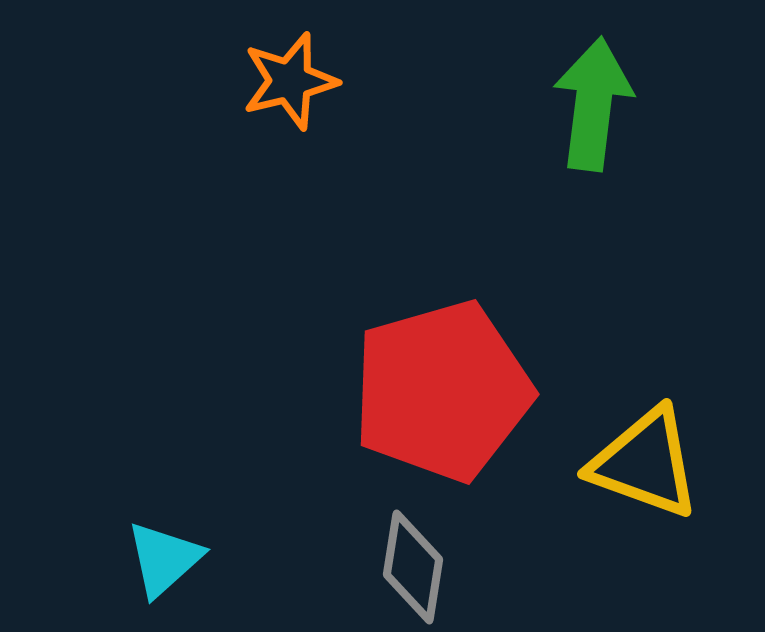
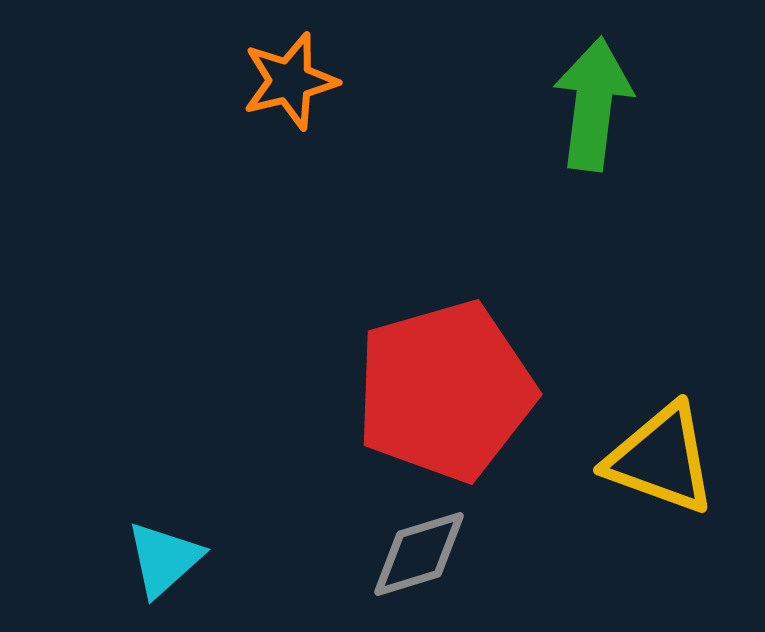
red pentagon: moved 3 px right
yellow triangle: moved 16 px right, 4 px up
gray diamond: moved 6 px right, 13 px up; rotated 64 degrees clockwise
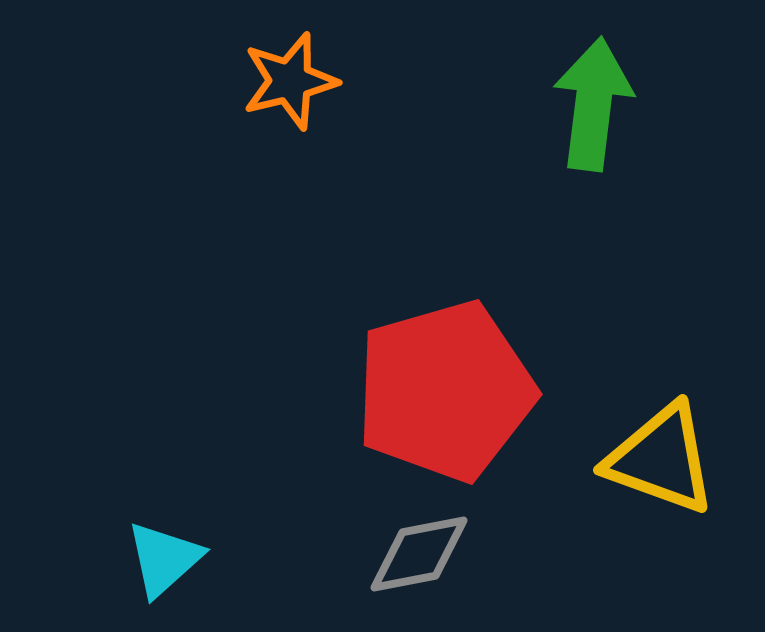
gray diamond: rotated 6 degrees clockwise
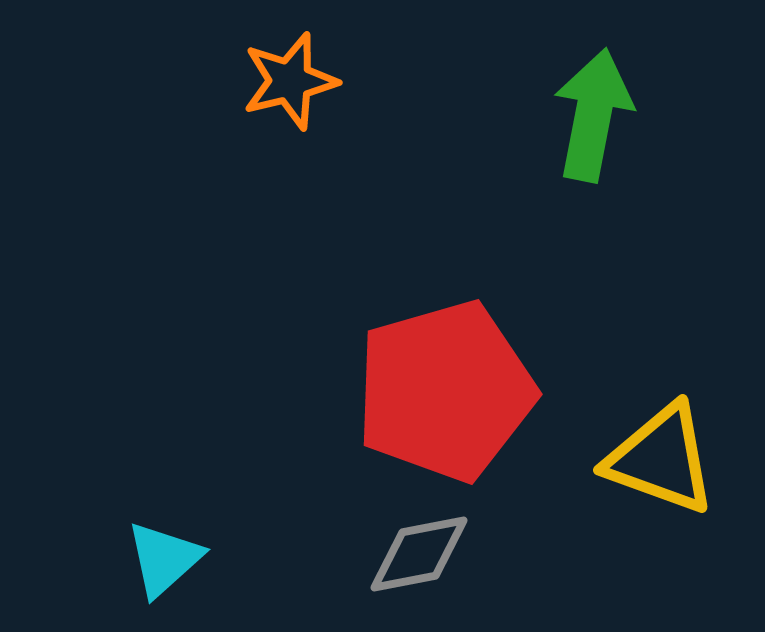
green arrow: moved 11 px down; rotated 4 degrees clockwise
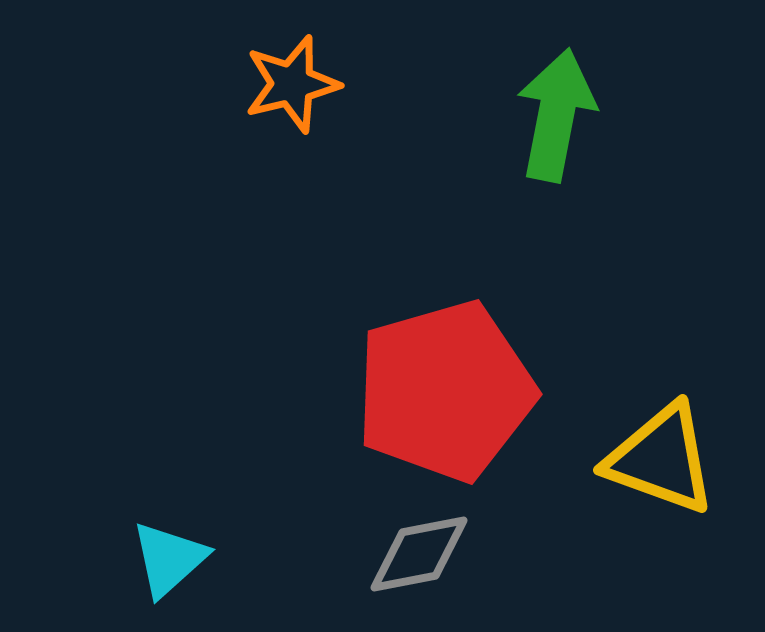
orange star: moved 2 px right, 3 px down
green arrow: moved 37 px left
cyan triangle: moved 5 px right
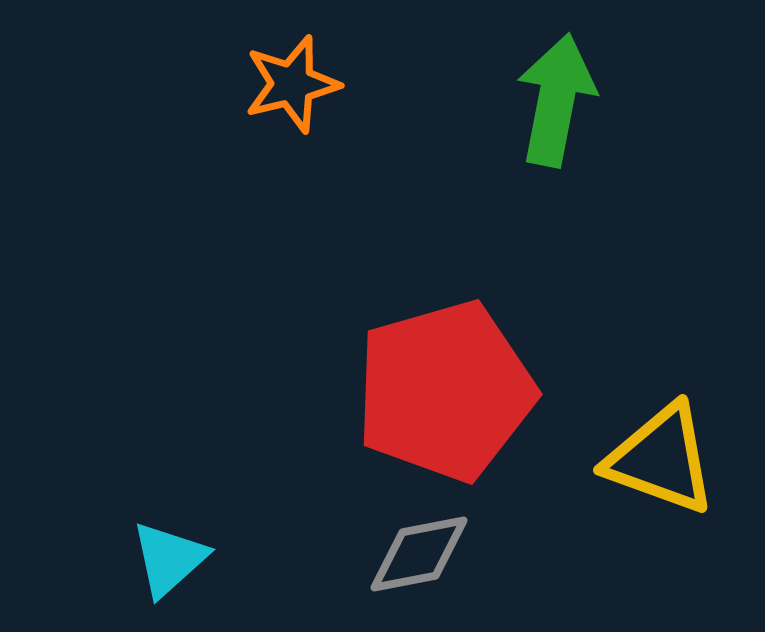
green arrow: moved 15 px up
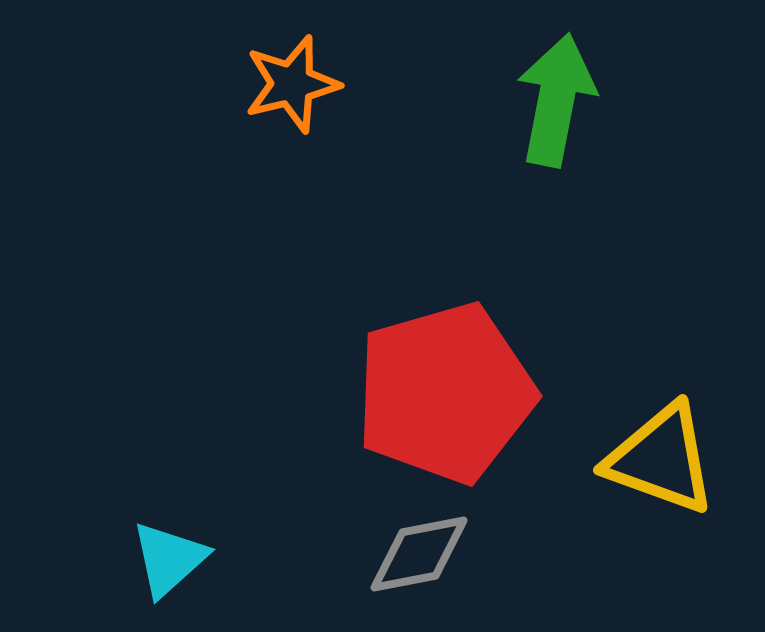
red pentagon: moved 2 px down
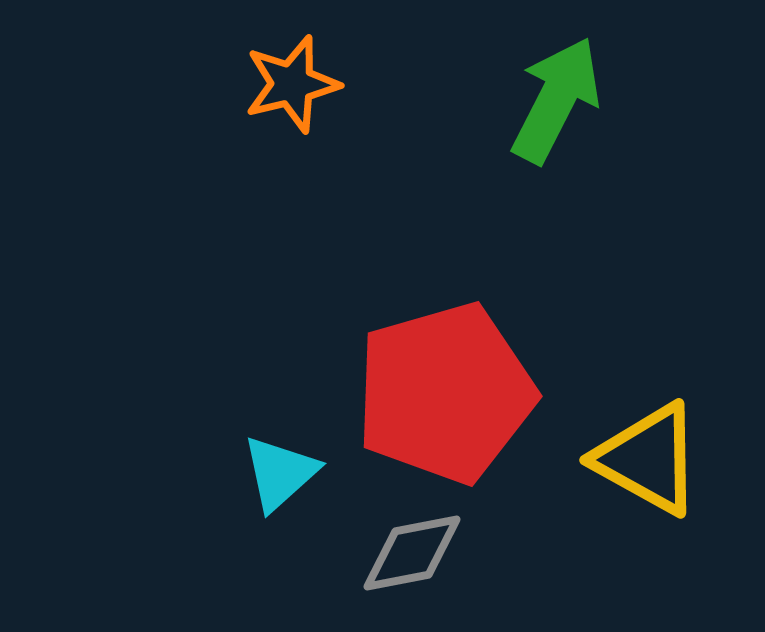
green arrow: rotated 16 degrees clockwise
yellow triangle: moved 13 px left; rotated 9 degrees clockwise
gray diamond: moved 7 px left, 1 px up
cyan triangle: moved 111 px right, 86 px up
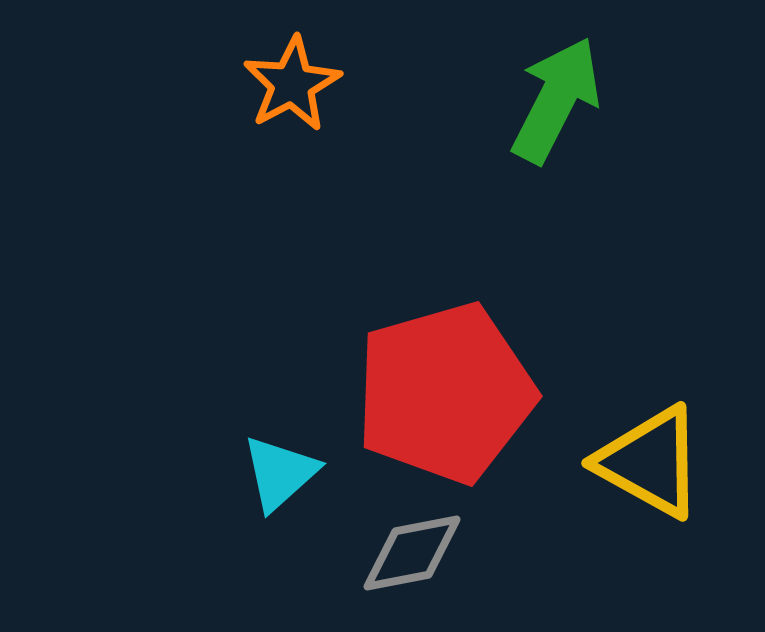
orange star: rotated 14 degrees counterclockwise
yellow triangle: moved 2 px right, 3 px down
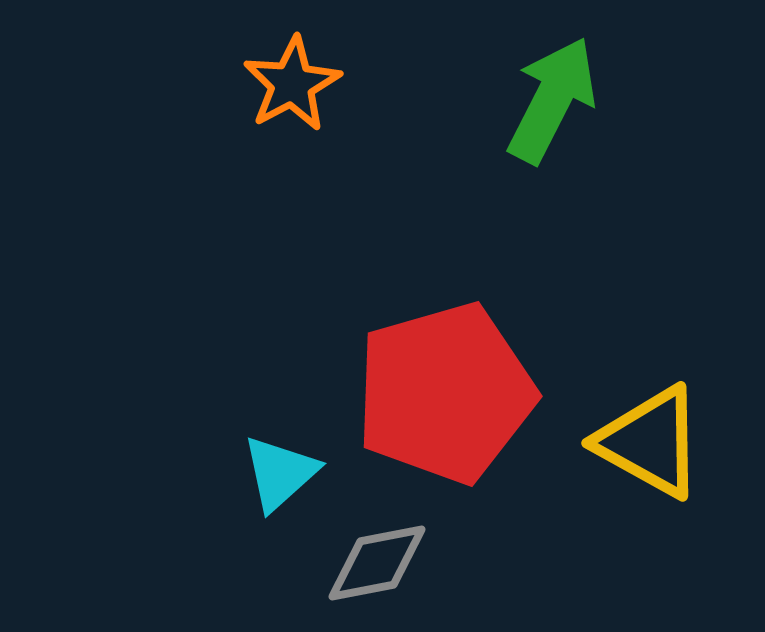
green arrow: moved 4 px left
yellow triangle: moved 20 px up
gray diamond: moved 35 px left, 10 px down
